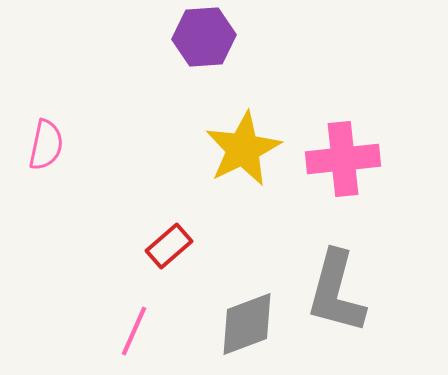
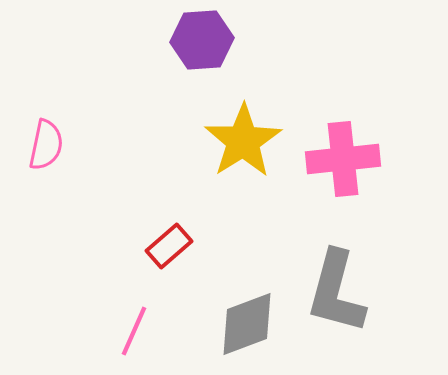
purple hexagon: moved 2 px left, 3 px down
yellow star: moved 8 px up; rotated 6 degrees counterclockwise
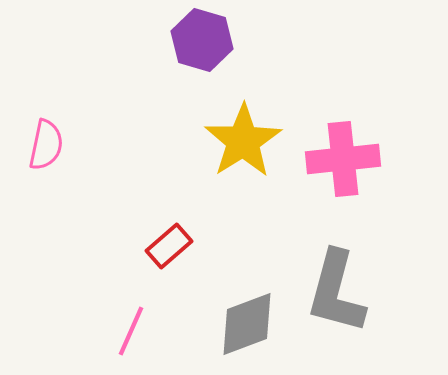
purple hexagon: rotated 20 degrees clockwise
pink line: moved 3 px left
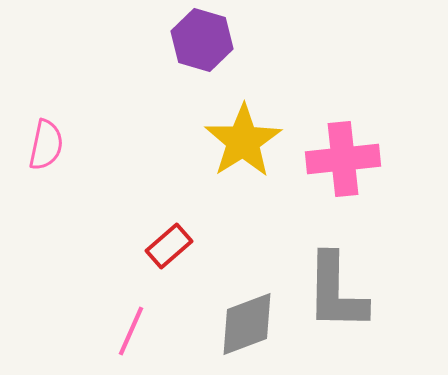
gray L-shape: rotated 14 degrees counterclockwise
